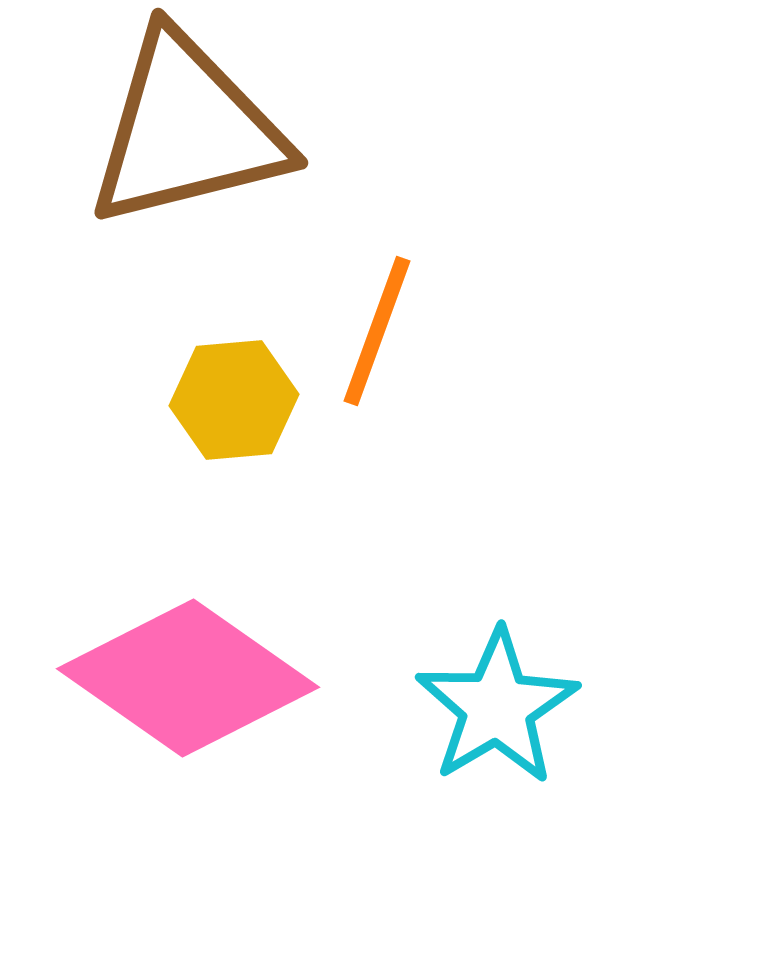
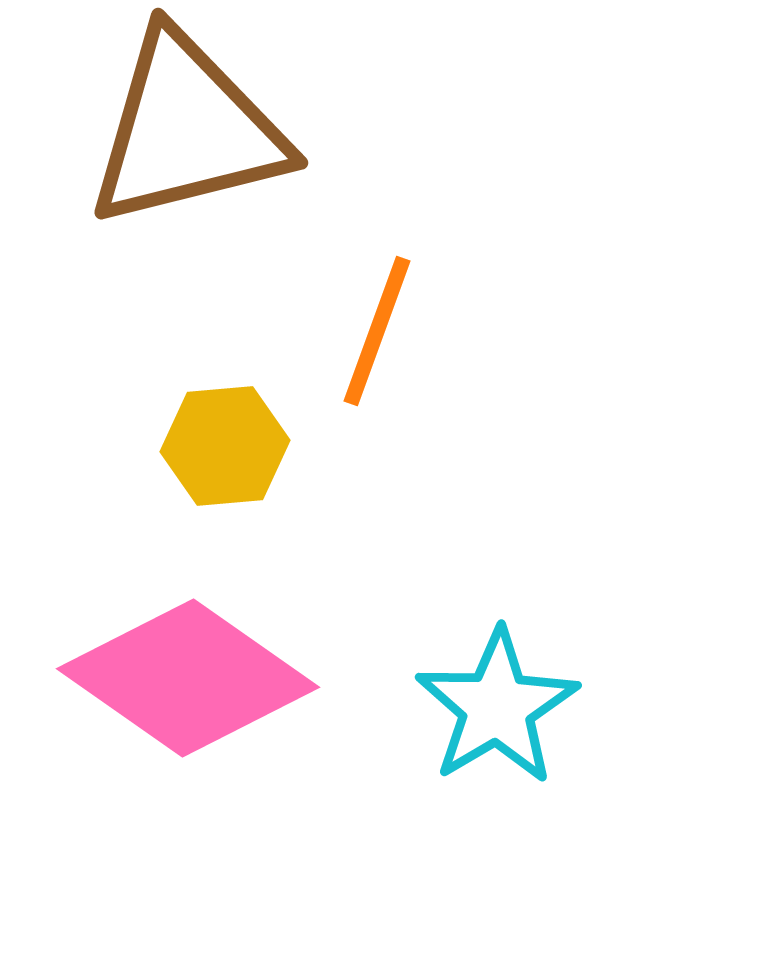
yellow hexagon: moved 9 px left, 46 px down
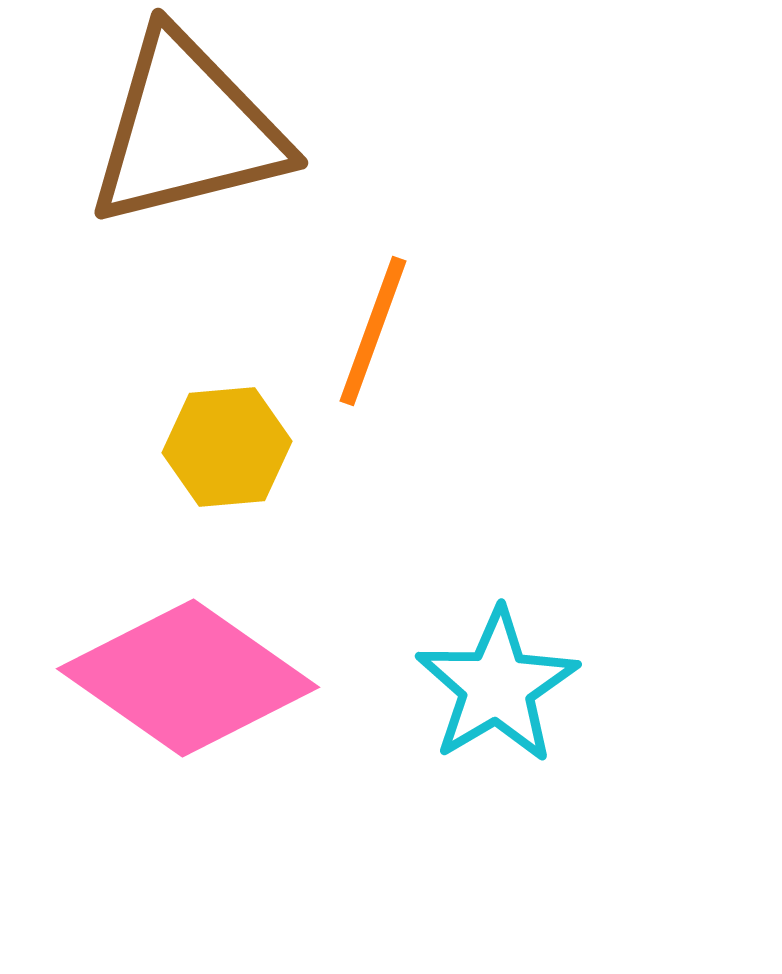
orange line: moved 4 px left
yellow hexagon: moved 2 px right, 1 px down
cyan star: moved 21 px up
